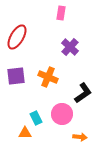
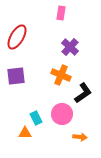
orange cross: moved 13 px right, 2 px up
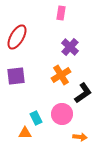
orange cross: rotated 36 degrees clockwise
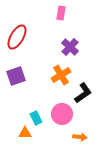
purple square: rotated 12 degrees counterclockwise
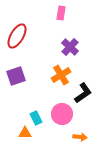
red ellipse: moved 1 px up
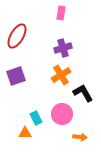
purple cross: moved 7 px left, 1 px down; rotated 30 degrees clockwise
black L-shape: rotated 85 degrees counterclockwise
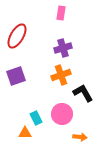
orange cross: rotated 12 degrees clockwise
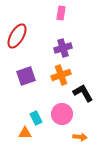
purple square: moved 10 px right
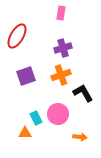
pink circle: moved 4 px left
